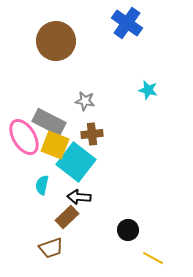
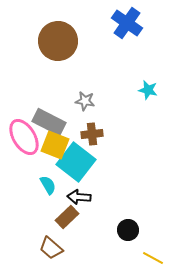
brown circle: moved 2 px right
cyan semicircle: moved 6 px right; rotated 138 degrees clockwise
brown trapezoid: rotated 60 degrees clockwise
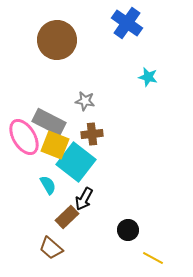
brown circle: moved 1 px left, 1 px up
cyan star: moved 13 px up
black arrow: moved 5 px right, 2 px down; rotated 65 degrees counterclockwise
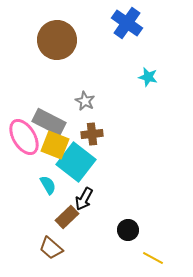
gray star: rotated 18 degrees clockwise
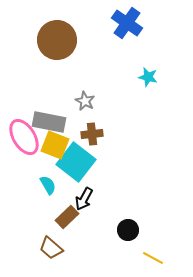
gray rectangle: rotated 16 degrees counterclockwise
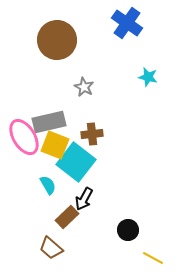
gray star: moved 1 px left, 14 px up
gray rectangle: rotated 24 degrees counterclockwise
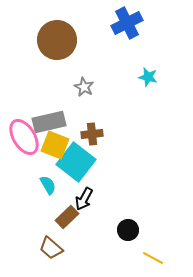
blue cross: rotated 28 degrees clockwise
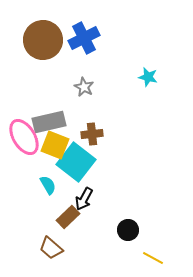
blue cross: moved 43 px left, 15 px down
brown circle: moved 14 px left
brown rectangle: moved 1 px right
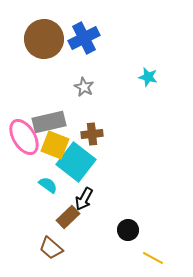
brown circle: moved 1 px right, 1 px up
cyan semicircle: rotated 24 degrees counterclockwise
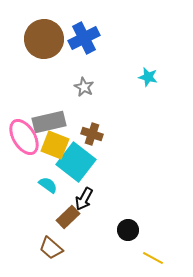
brown cross: rotated 25 degrees clockwise
